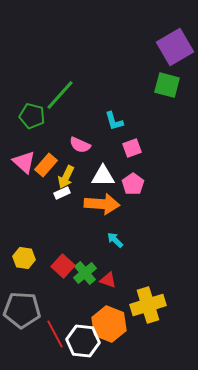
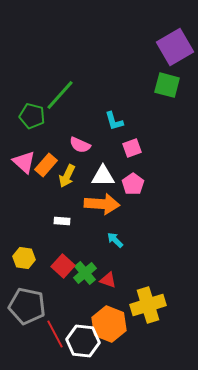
yellow arrow: moved 1 px right, 1 px up
white rectangle: moved 28 px down; rotated 28 degrees clockwise
gray pentagon: moved 5 px right, 4 px up; rotated 9 degrees clockwise
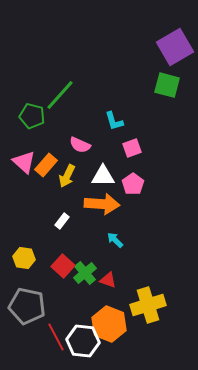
white rectangle: rotated 56 degrees counterclockwise
red line: moved 1 px right, 3 px down
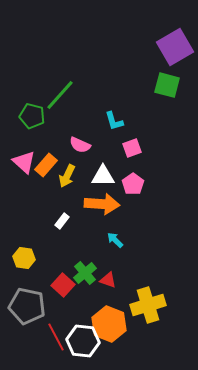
red square: moved 19 px down
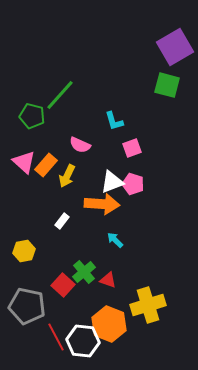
white triangle: moved 9 px right, 6 px down; rotated 20 degrees counterclockwise
pink pentagon: rotated 20 degrees counterclockwise
yellow hexagon: moved 7 px up; rotated 20 degrees counterclockwise
green cross: moved 1 px left, 1 px up
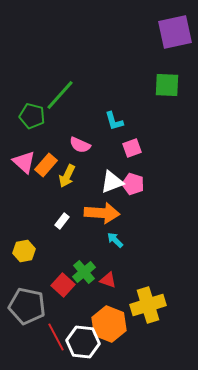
purple square: moved 15 px up; rotated 18 degrees clockwise
green square: rotated 12 degrees counterclockwise
orange arrow: moved 9 px down
white hexagon: moved 1 px down
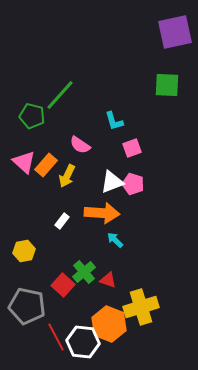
pink semicircle: rotated 10 degrees clockwise
yellow cross: moved 7 px left, 2 px down
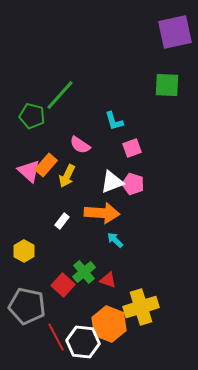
pink triangle: moved 5 px right, 9 px down
yellow hexagon: rotated 20 degrees counterclockwise
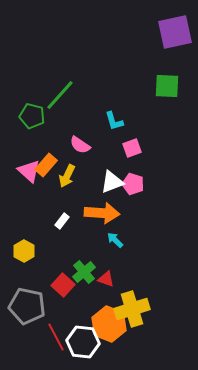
green square: moved 1 px down
red triangle: moved 2 px left, 1 px up
yellow cross: moved 9 px left, 2 px down
